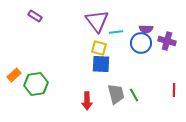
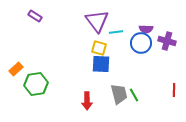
orange rectangle: moved 2 px right, 6 px up
gray trapezoid: moved 3 px right
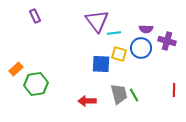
purple rectangle: rotated 32 degrees clockwise
cyan line: moved 2 px left, 1 px down
blue circle: moved 5 px down
yellow square: moved 20 px right, 6 px down
red arrow: rotated 90 degrees clockwise
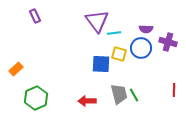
purple cross: moved 1 px right, 1 px down
green hexagon: moved 14 px down; rotated 15 degrees counterclockwise
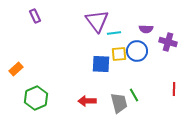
blue circle: moved 4 px left, 3 px down
yellow square: rotated 21 degrees counterclockwise
red line: moved 1 px up
gray trapezoid: moved 9 px down
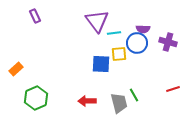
purple semicircle: moved 3 px left
blue circle: moved 8 px up
red line: moved 1 px left; rotated 72 degrees clockwise
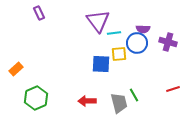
purple rectangle: moved 4 px right, 3 px up
purple triangle: moved 1 px right
